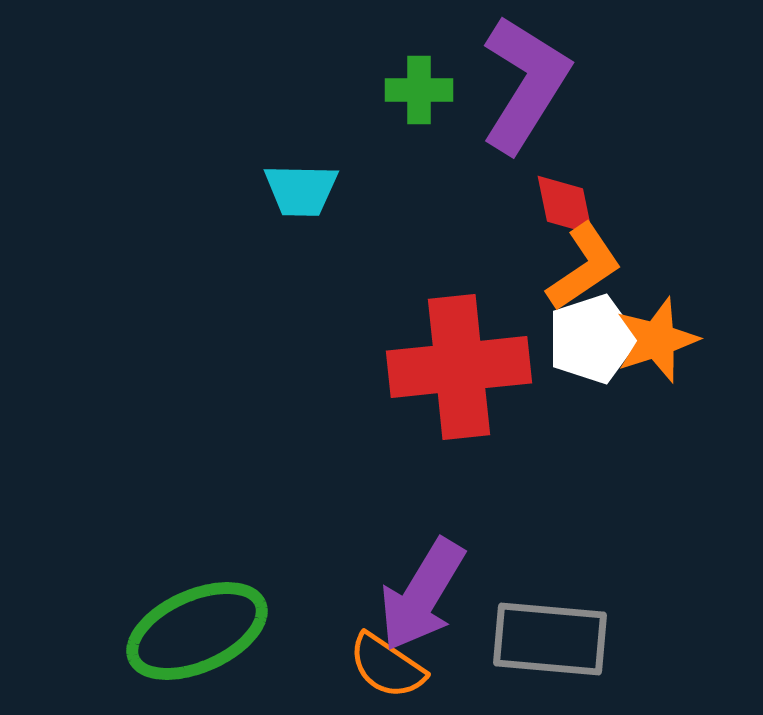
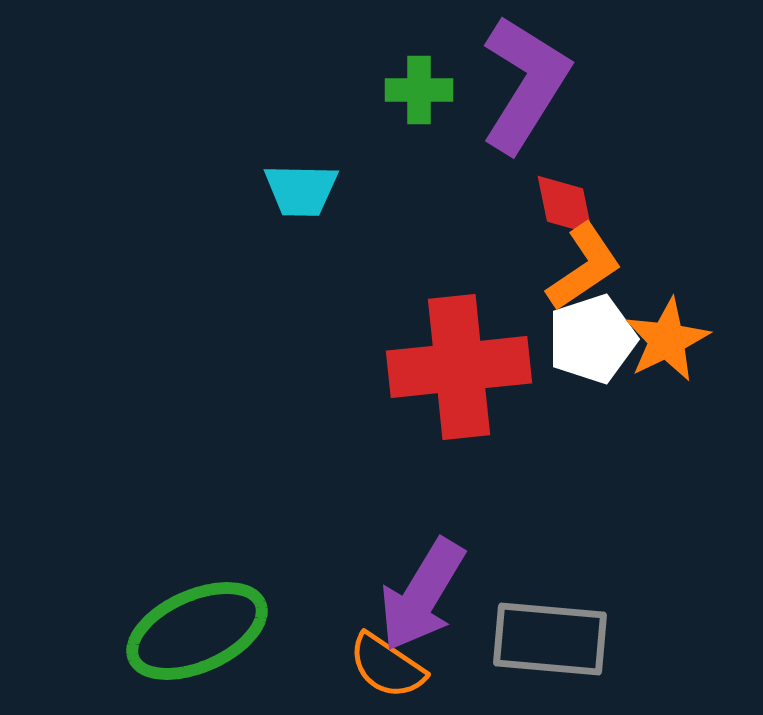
orange star: moved 10 px right; rotated 8 degrees counterclockwise
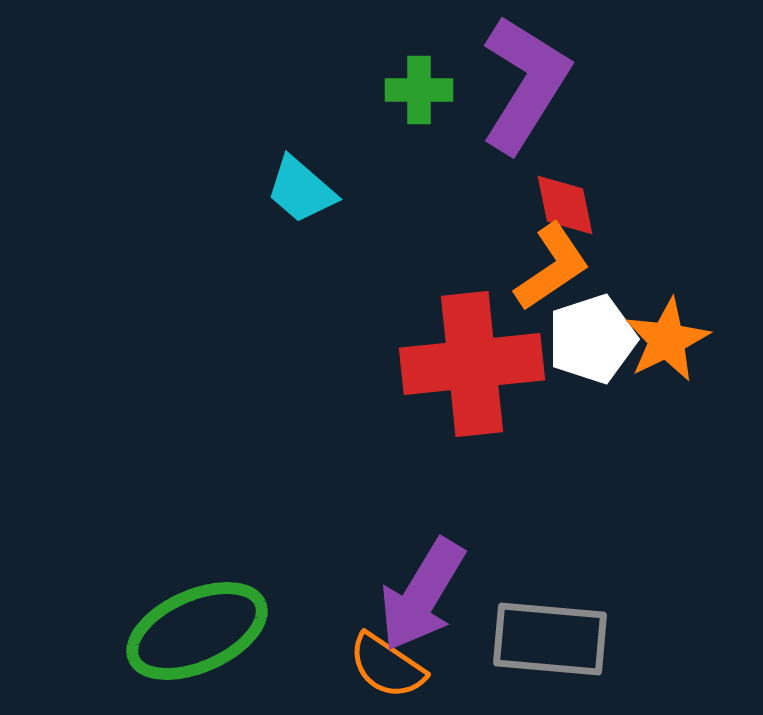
cyan trapezoid: rotated 40 degrees clockwise
orange L-shape: moved 32 px left
red cross: moved 13 px right, 3 px up
